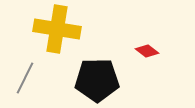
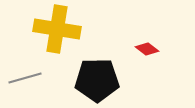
red diamond: moved 2 px up
gray line: rotated 48 degrees clockwise
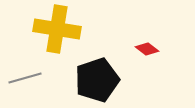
black pentagon: rotated 18 degrees counterclockwise
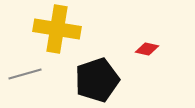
red diamond: rotated 25 degrees counterclockwise
gray line: moved 4 px up
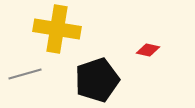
red diamond: moved 1 px right, 1 px down
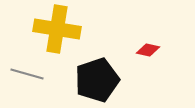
gray line: moved 2 px right; rotated 32 degrees clockwise
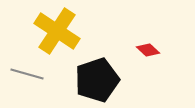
yellow cross: moved 2 px down; rotated 24 degrees clockwise
red diamond: rotated 30 degrees clockwise
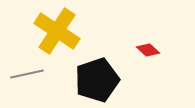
gray line: rotated 28 degrees counterclockwise
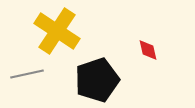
red diamond: rotated 35 degrees clockwise
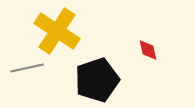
gray line: moved 6 px up
